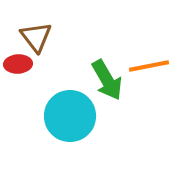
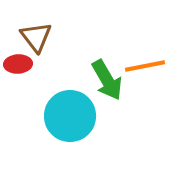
orange line: moved 4 px left
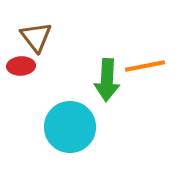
red ellipse: moved 3 px right, 2 px down
green arrow: rotated 33 degrees clockwise
cyan circle: moved 11 px down
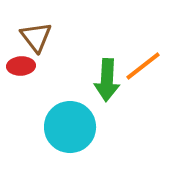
orange line: moved 2 px left; rotated 27 degrees counterclockwise
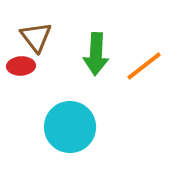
orange line: moved 1 px right
green arrow: moved 11 px left, 26 px up
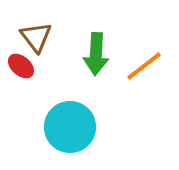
red ellipse: rotated 44 degrees clockwise
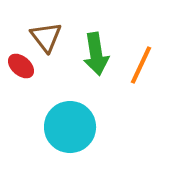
brown triangle: moved 10 px right
green arrow: rotated 12 degrees counterclockwise
orange line: moved 3 px left, 1 px up; rotated 27 degrees counterclockwise
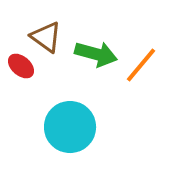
brown triangle: rotated 16 degrees counterclockwise
green arrow: rotated 66 degrees counterclockwise
orange line: rotated 15 degrees clockwise
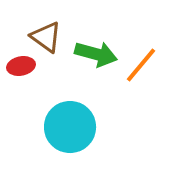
red ellipse: rotated 52 degrees counterclockwise
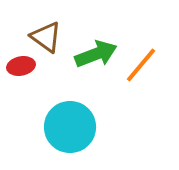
green arrow: rotated 36 degrees counterclockwise
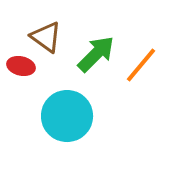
green arrow: rotated 24 degrees counterclockwise
red ellipse: rotated 24 degrees clockwise
cyan circle: moved 3 px left, 11 px up
